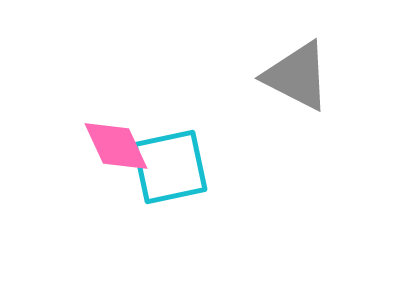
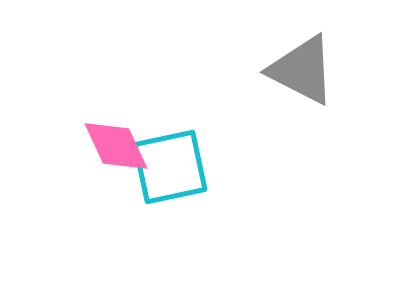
gray triangle: moved 5 px right, 6 px up
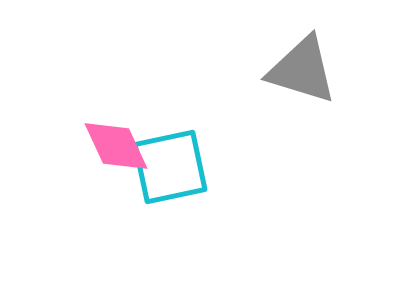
gray triangle: rotated 10 degrees counterclockwise
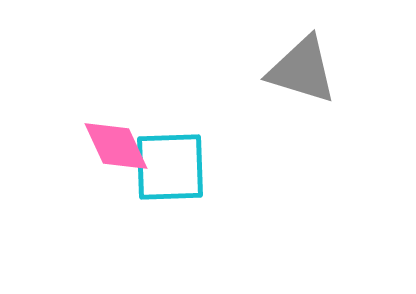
cyan square: rotated 10 degrees clockwise
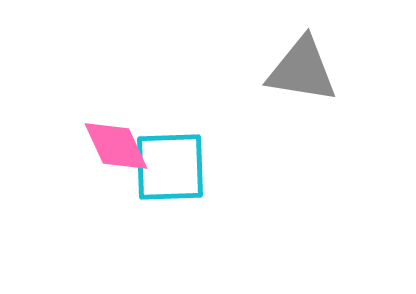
gray triangle: rotated 8 degrees counterclockwise
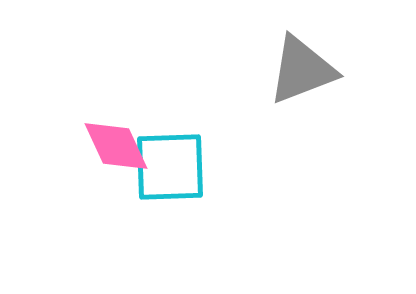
gray triangle: rotated 30 degrees counterclockwise
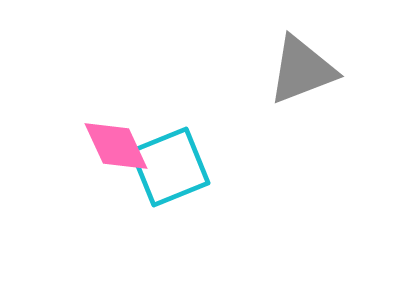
cyan square: rotated 20 degrees counterclockwise
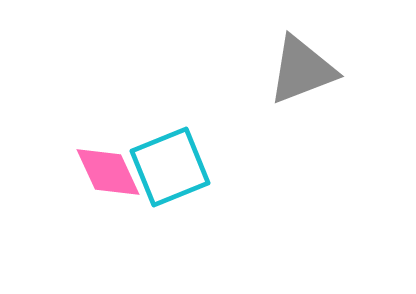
pink diamond: moved 8 px left, 26 px down
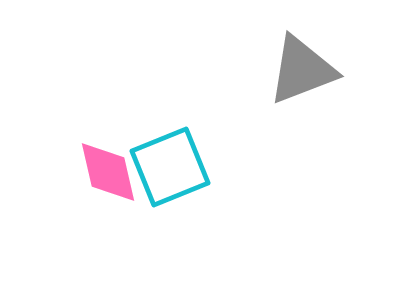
pink diamond: rotated 12 degrees clockwise
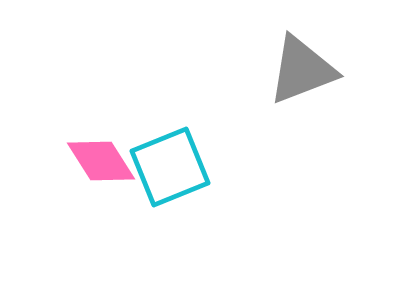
pink diamond: moved 7 px left, 11 px up; rotated 20 degrees counterclockwise
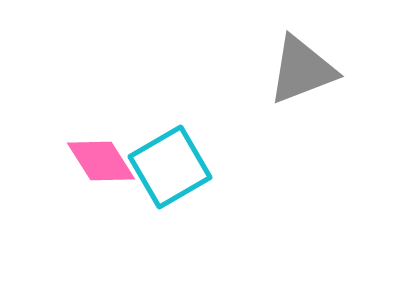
cyan square: rotated 8 degrees counterclockwise
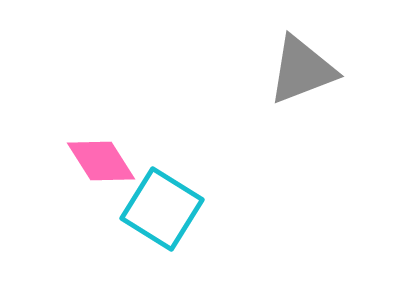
cyan square: moved 8 px left, 42 px down; rotated 28 degrees counterclockwise
